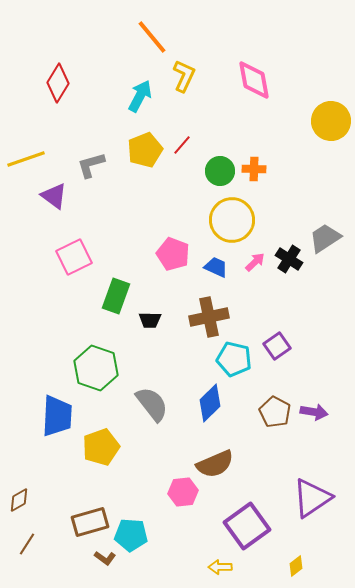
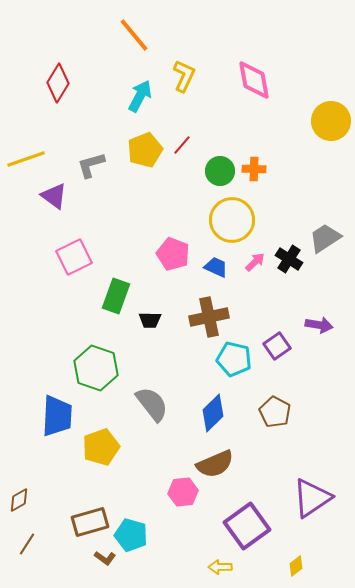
orange line at (152, 37): moved 18 px left, 2 px up
blue diamond at (210, 403): moved 3 px right, 10 px down
purple arrow at (314, 412): moved 5 px right, 87 px up
cyan pentagon at (131, 535): rotated 12 degrees clockwise
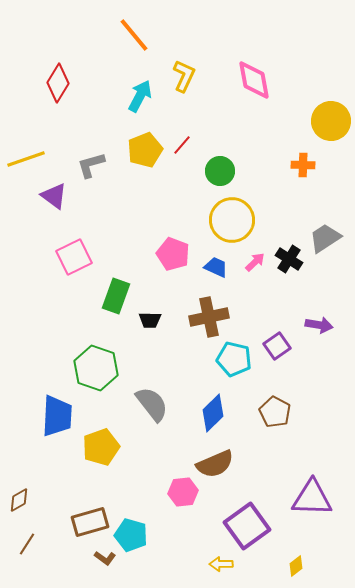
orange cross at (254, 169): moved 49 px right, 4 px up
purple triangle at (312, 498): rotated 36 degrees clockwise
yellow arrow at (220, 567): moved 1 px right, 3 px up
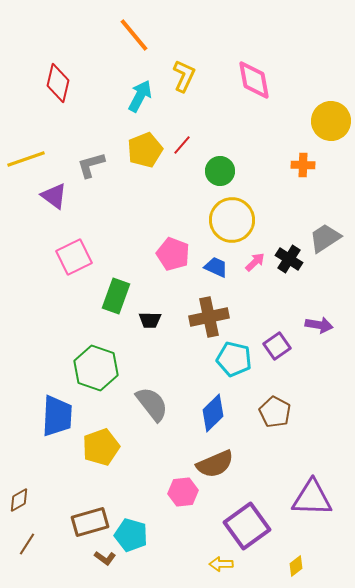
red diamond at (58, 83): rotated 18 degrees counterclockwise
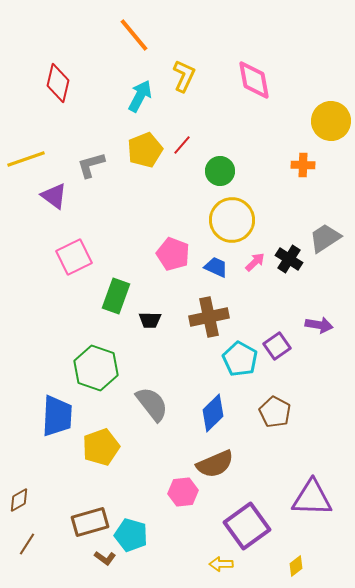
cyan pentagon at (234, 359): moved 6 px right; rotated 16 degrees clockwise
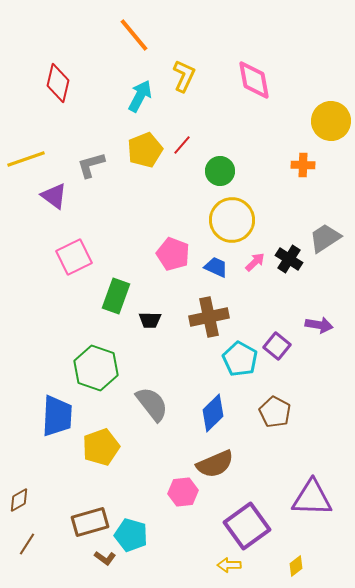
purple square at (277, 346): rotated 16 degrees counterclockwise
yellow arrow at (221, 564): moved 8 px right, 1 px down
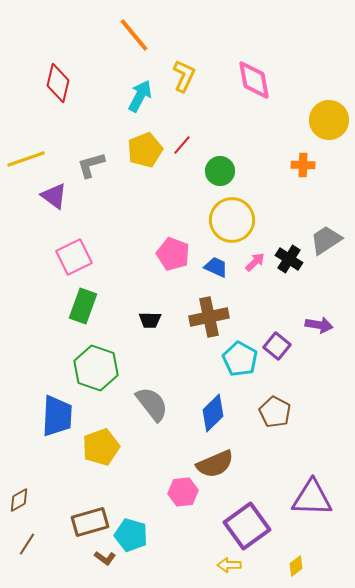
yellow circle at (331, 121): moved 2 px left, 1 px up
gray trapezoid at (325, 238): moved 1 px right, 2 px down
green rectangle at (116, 296): moved 33 px left, 10 px down
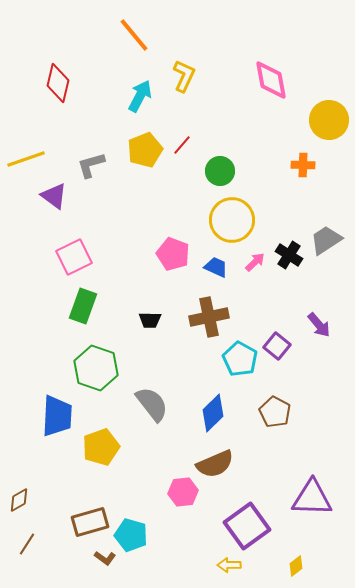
pink diamond at (254, 80): moved 17 px right
black cross at (289, 259): moved 4 px up
purple arrow at (319, 325): rotated 40 degrees clockwise
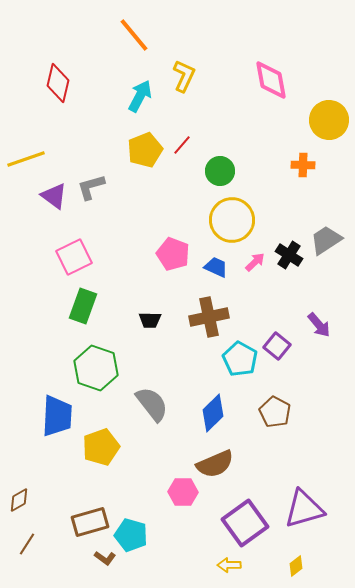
gray L-shape at (91, 165): moved 22 px down
pink hexagon at (183, 492): rotated 8 degrees clockwise
purple triangle at (312, 498): moved 8 px left, 11 px down; rotated 18 degrees counterclockwise
purple square at (247, 526): moved 2 px left, 3 px up
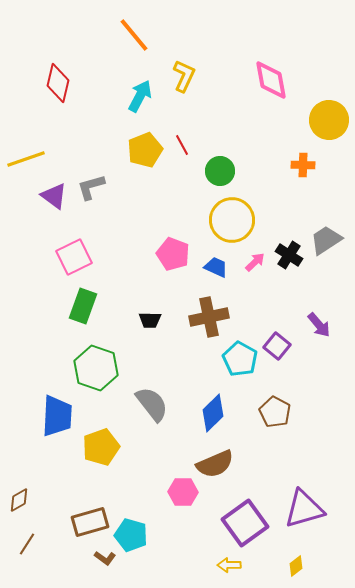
red line at (182, 145): rotated 70 degrees counterclockwise
